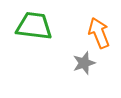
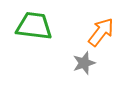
orange arrow: moved 2 px right, 1 px up; rotated 60 degrees clockwise
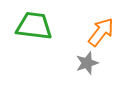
gray star: moved 3 px right
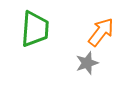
green trapezoid: moved 1 px right, 3 px down; rotated 87 degrees clockwise
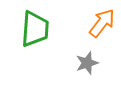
orange arrow: moved 1 px right, 9 px up
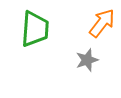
gray star: moved 3 px up
